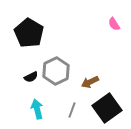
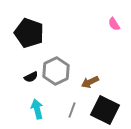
black pentagon: rotated 12 degrees counterclockwise
black square: moved 2 px left, 2 px down; rotated 28 degrees counterclockwise
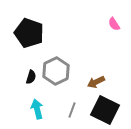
black semicircle: rotated 48 degrees counterclockwise
brown arrow: moved 6 px right
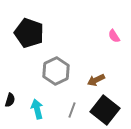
pink semicircle: moved 12 px down
black semicircle: moved 21 px left, 23 px down
brown arrow: moved 2 px up
black square: rotated 12 degrees clockwise
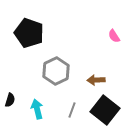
brown arrow: rotated 24 degrees clockwise
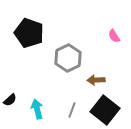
gray hexagon: moved 12 px right, 13 px up
black semicircle: rotated 32 degrees clockwise
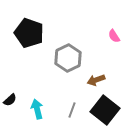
brown arrow: rotated 18 degrees counterclockwise
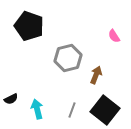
black pentagon: moved 7 px up
gray hexagon: rotated 12 degrees clockwise
brown arrow: moved 5 px up; rotated 132 degrees clockwise
black semicircle: moved 1 px right, 1 px up; rotated 16 degrees clockwise
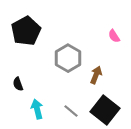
black pentagon: moved 3 px left, 5 px down; rotated 24 degrees clockwise
gray hexagon: rotated 16 degrees counterclockwise
black semicircle: moved 7 px right, 15 px up; rotated 96 degrees clockwise
gray line: moved 1 px left, 1 px down; rotated 70 degrees counterclockwise
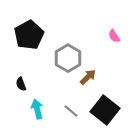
black pentagon: moved 3 px right, 4 px down
brown arrow: moved 8 px left, 2 px down; rotated 24 degrees clockwise
black semicircle: moved 3 px right
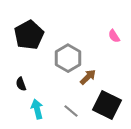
black square: moved 2 px right, 5 px up; rotated 12 degrees counterclockwise
